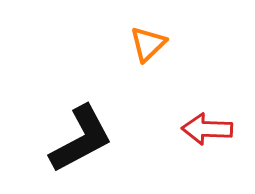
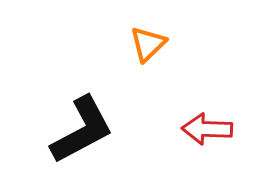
black L-shape: moved 1 px right, 9 px up
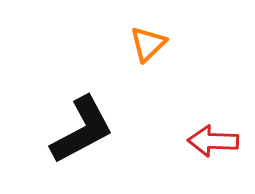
red arrow: moved 6 px right, 12 px down
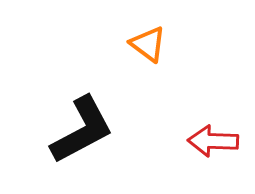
orange triangle: rotated 39 degrees counterclockwise
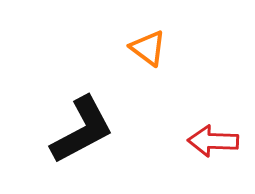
orange triangle: moved 4 px down
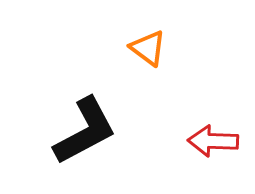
black L-shape: moved 3 px right, 1 px down
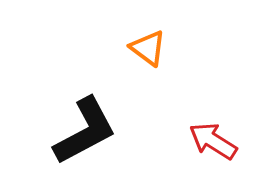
red arrow: rotated 30 degrees clockwise
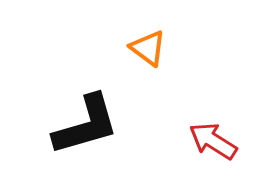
black L-shape: moved 1 px right, 6 px up; rotated 12 degrees clockwise
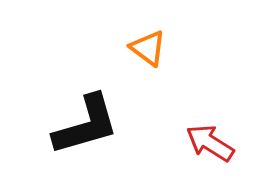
red arrow: moved 3 px left, 2 px down
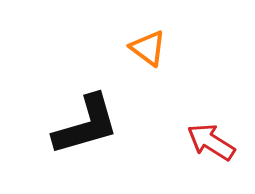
red arrow: moved 1 px right, 1 px up
